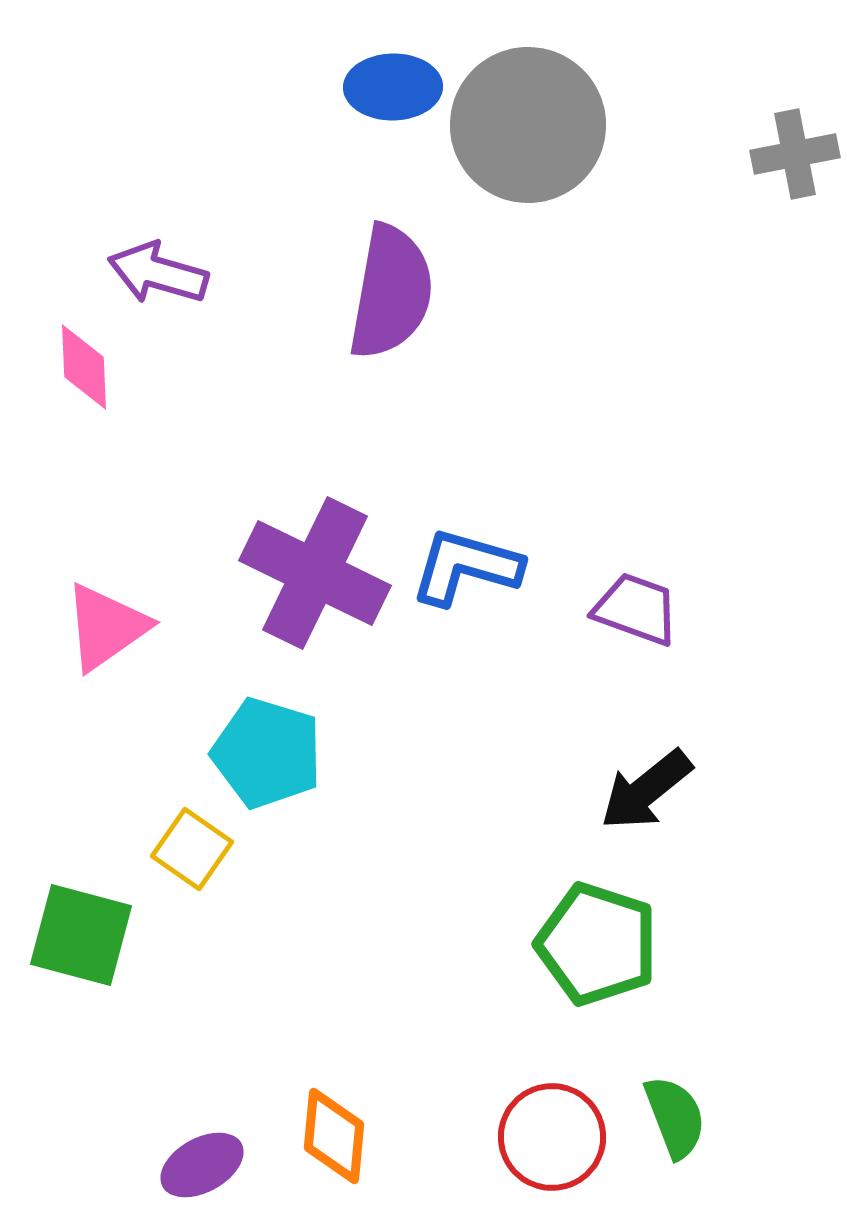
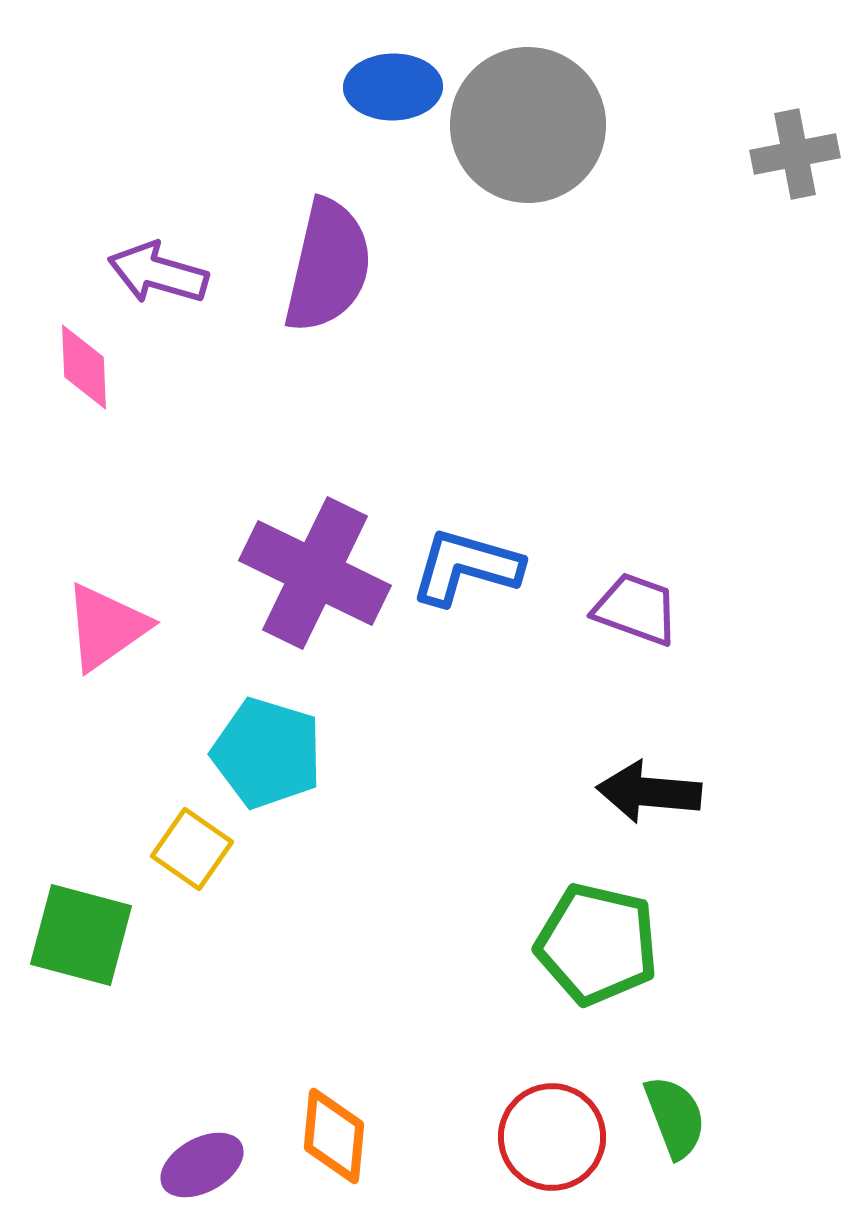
purple semicircle: moved 63 px left, 26 px up; rotated 3 degrees clockwise
black arrow: moved 3 px right, 2 px down; rotated 44 degrees clockwise
green pentagon: rotated 5 degrees counterclockwise
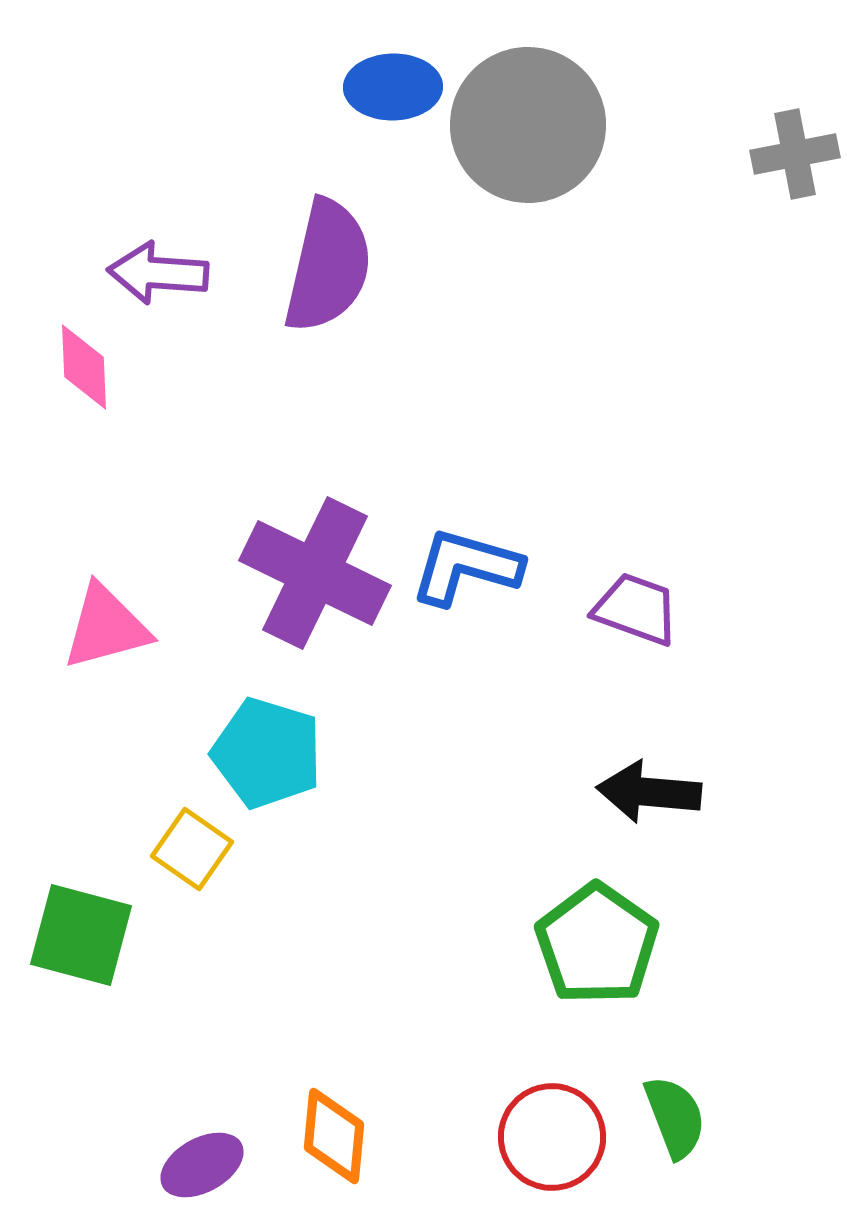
purple arrow: rotated 12 degrees counterclockwise
pink triangle: rotated 20 degrees clockwise
green pentagon: rotated 22 degrees clockwise
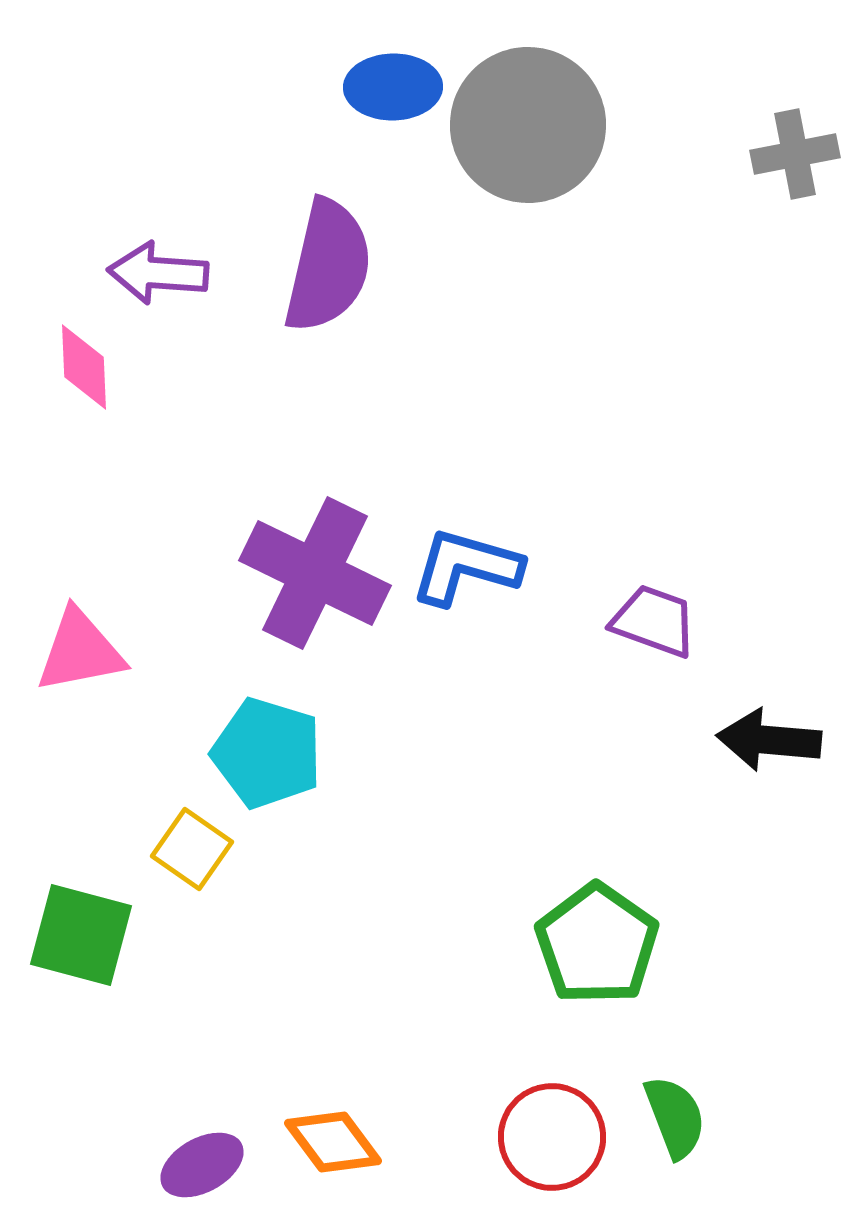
purple trapezoid: moved 18 px right, 12 px down
pink triangle: moved 26 px left, 24 px down; rotated 4 degrees clockwise
black arrow: moved 120 px right, 52 px up
orange diamond: moved 1 px left, 6 px down; rotated 42 degrees counterclockwise
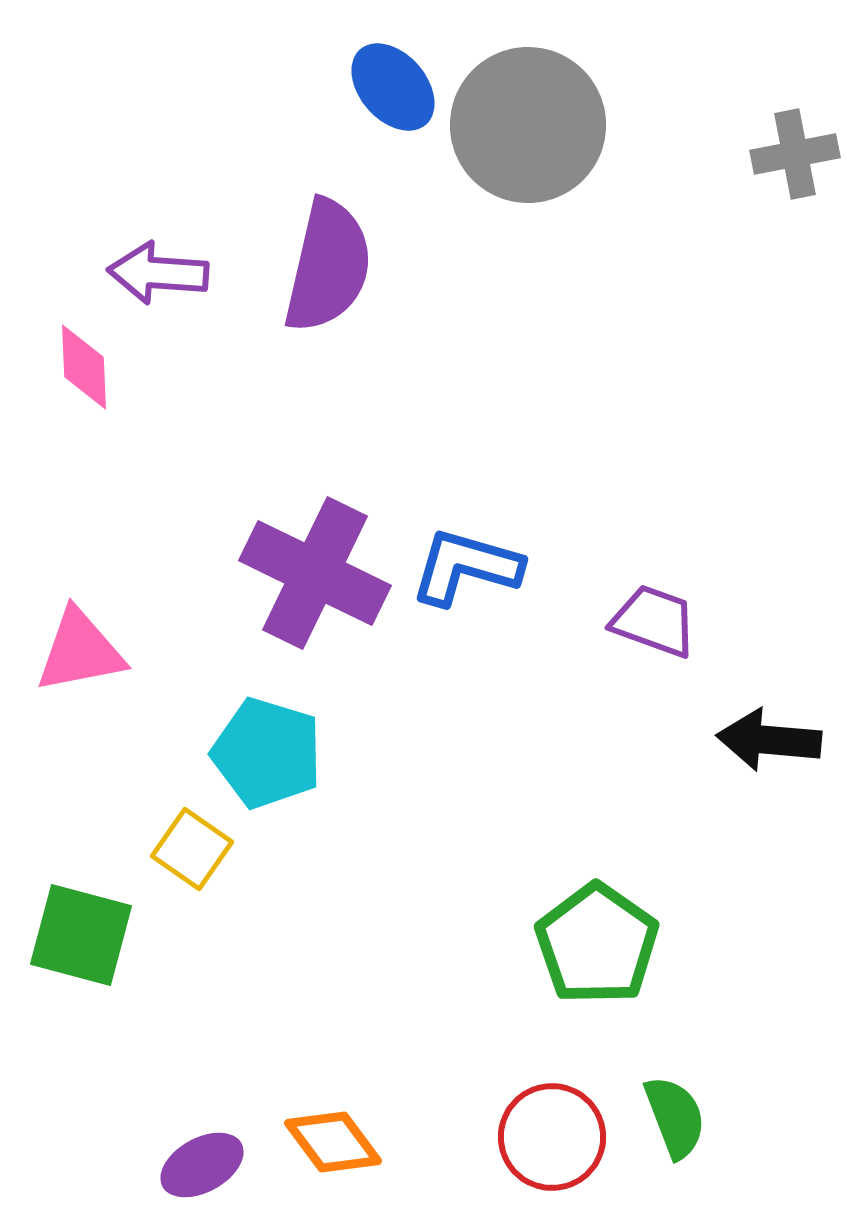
blue ellipse: rotated 50 degrees clockwise
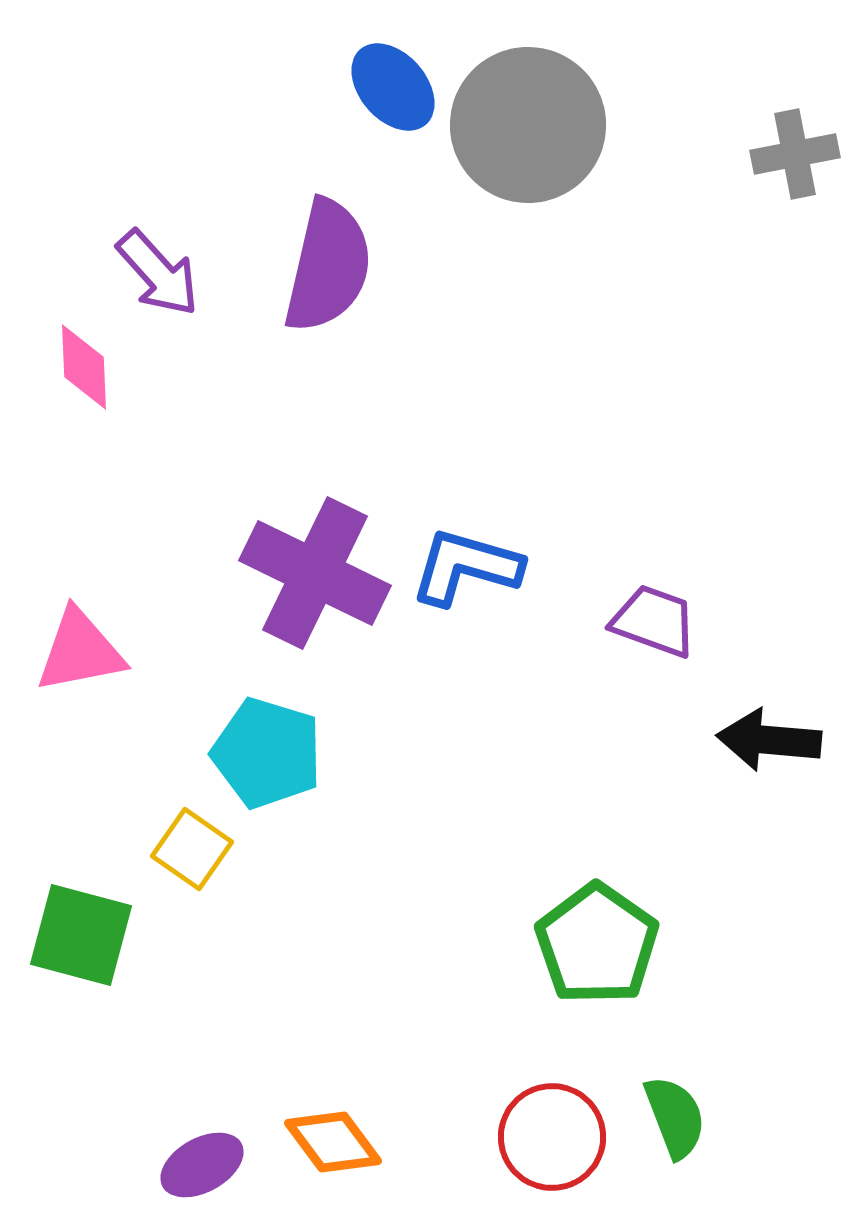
purple arrow: rotated 136 degrees counterclockwise
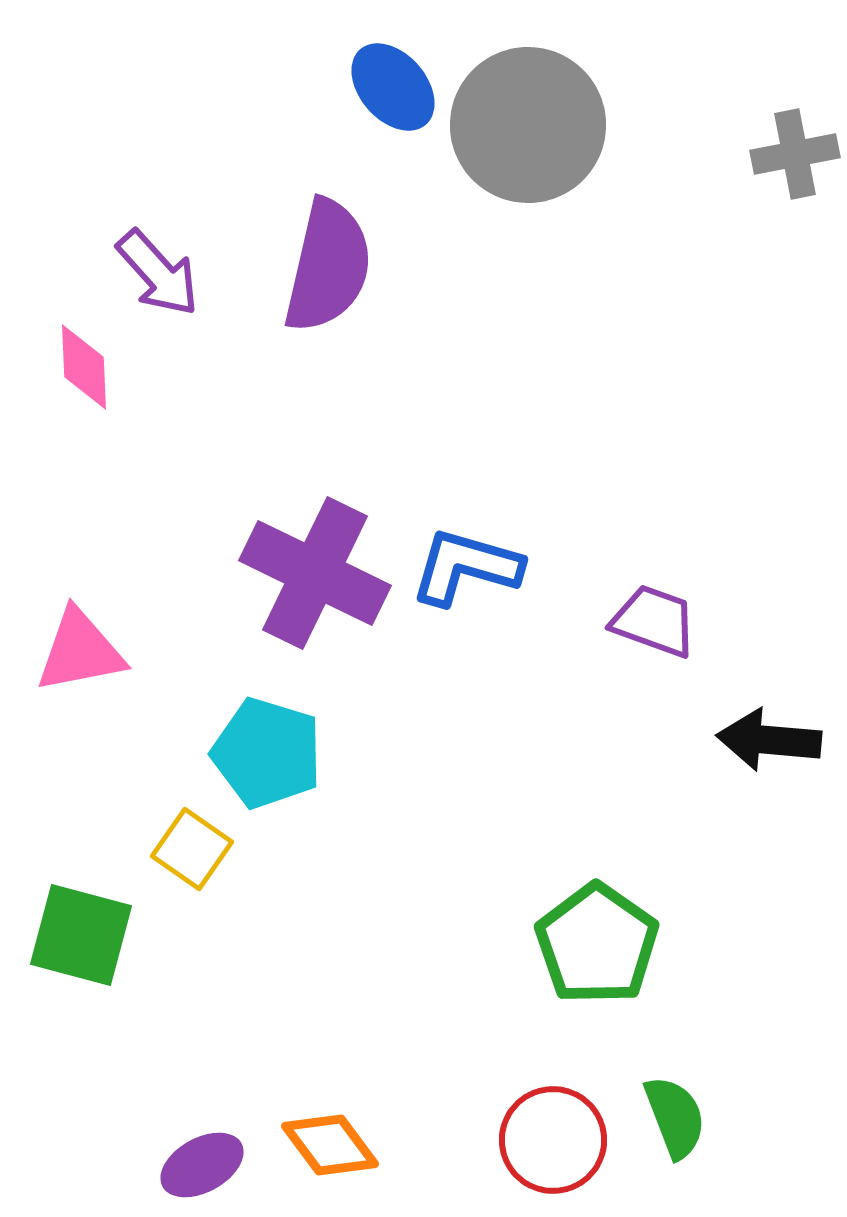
red circle: moved 1 px right, 3 px down
orange diamond: moved 3 px left, 3 px down
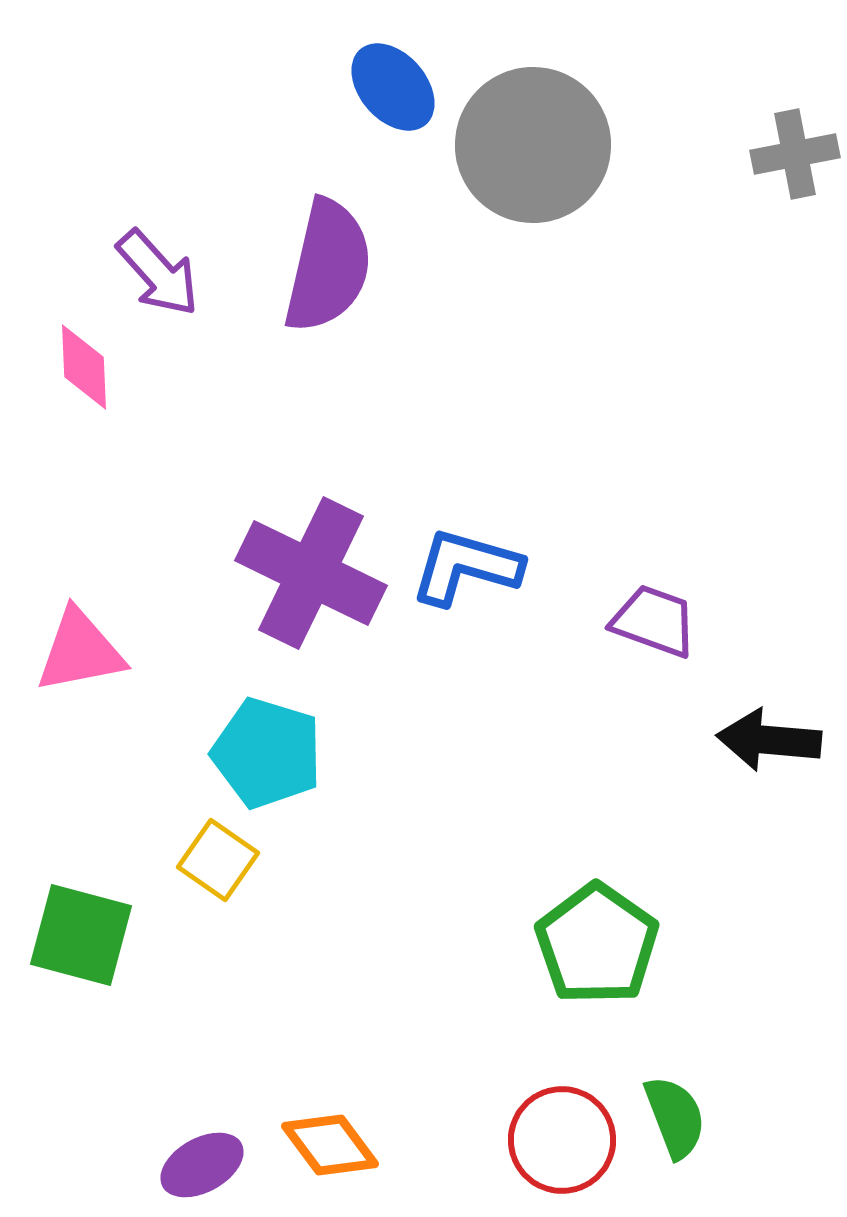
gray circle: moved 5 px right, 20 px down
purple cross: moved 4 px left
yellow square: moved 26 px right, 11 px down
red circle: moved 9 px right
